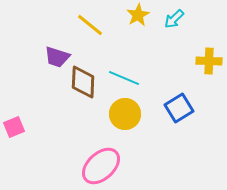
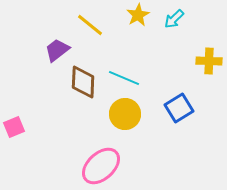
purple trapezoid: moved 7 px up; rotated 124 degrees clockwise
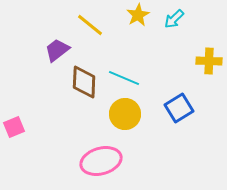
brown diamond: moved 1 px right
pink ellipse: moved 5 px up; rotated 27 degrees clockwise
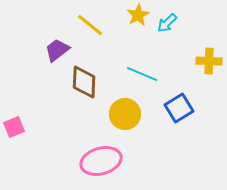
cyan arrow: moved 7 px left, 4 px down
cyan line: moved 18 px right, 4 px up
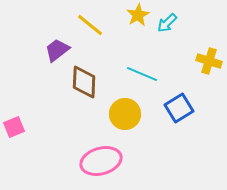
yellow cross: rotated 15 degrees clockwise
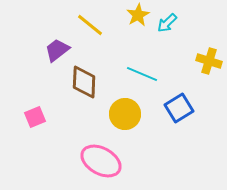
pink square: moved 21 px right, 10 px up
pink ellipse: rotated 45 degrees clockwise
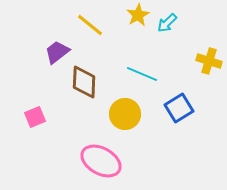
purple trapezoid: moved 2 px down
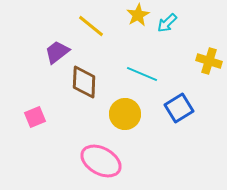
yellow line: moved 1 px right, 1 px down
